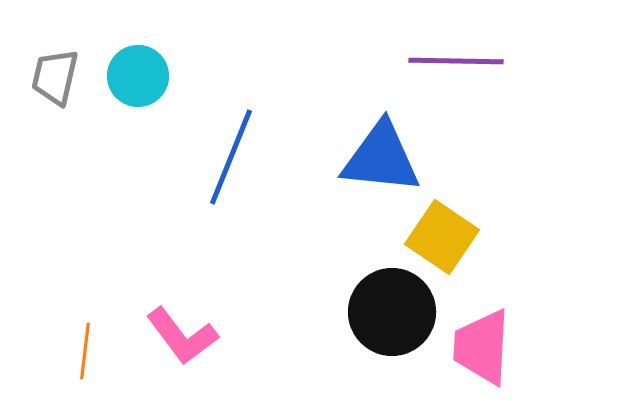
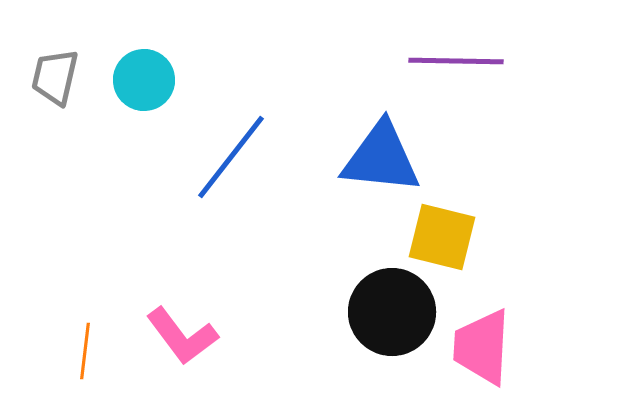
cyan circle: moved 6 px right, 4 px down
blue line: rotated 16 degrees clockwise
yellow square: rotated 20 degrees counterclockwise
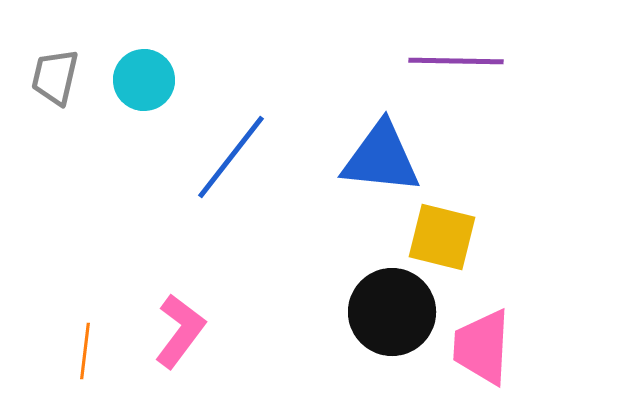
pink L-shape: moved 2 px left, 5 px up; rotated 106 degrees counterclockwise
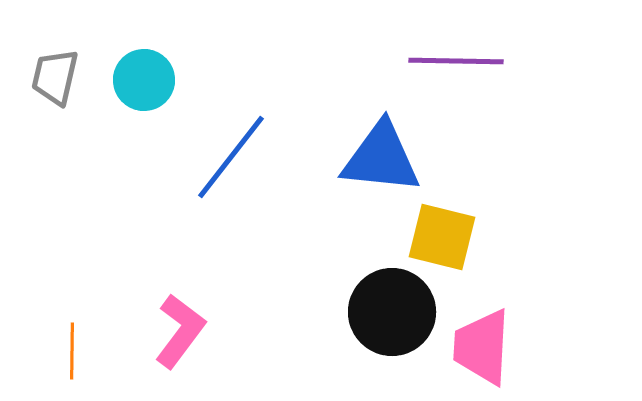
orange line: moved 13 px left; rotated 6 degrees counterclockwise
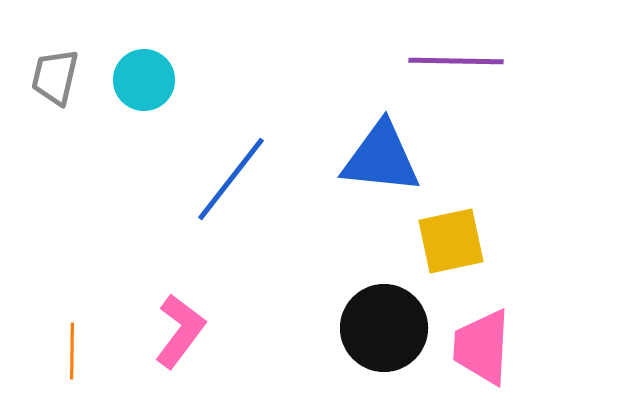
blue line: moved 22 px down
yellow square: moved 9 px right, 4 px down; rotated 26 degrees counterclockwise
black circle: moved 8 px left, 16 px down
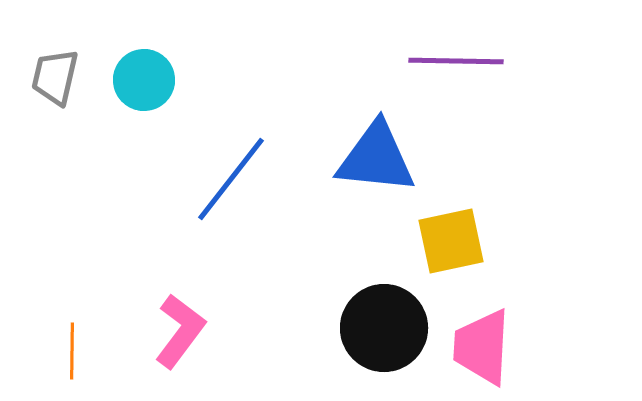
blue triangle: moved 5 px left
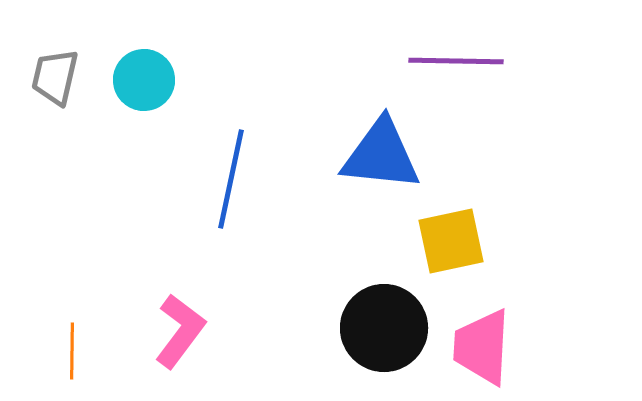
blue triangle: moved 5 px right, 3 px up
blue line: rotated 26 degrees counterclockwise
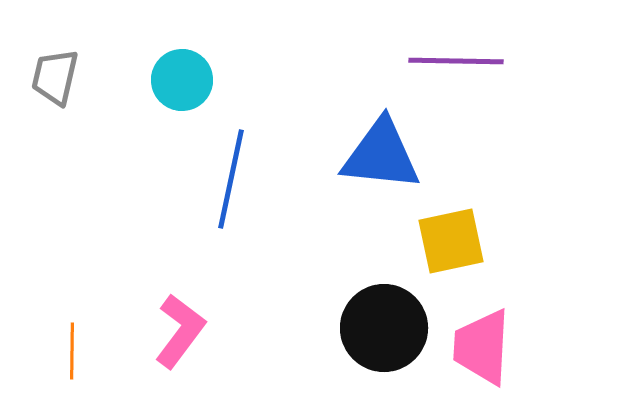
cyan circle: moved 38 px right
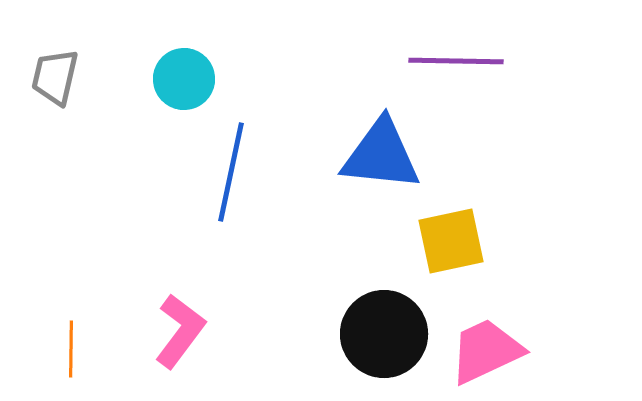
cyan circle: moved 2 px right, 1 px up
blue line: moved 7 px up
black circle: moved 6 px down
pink trapezoid: moved 4 px right, 4 px down; rotated 62 degrees clockwise
orange line: moved 1 px left, 2 px up
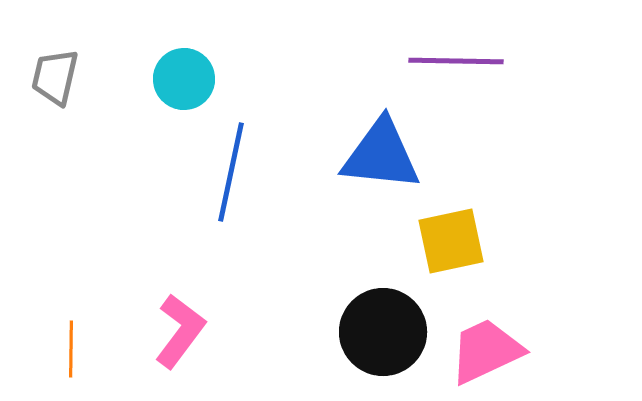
black circle: moved 1 px left, 2 px up
